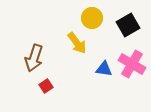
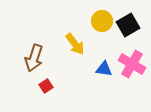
yellow circle: moved 10 px right, 3 px down
yellow arrow: moved 2 px left, 1 px down
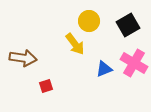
yellow circle: moved 13 px left
brown arrow: moved 11 px left; rotated 100 degrees counterclockwise
pink cross: moved 2 px right, 1 px up
blue triangle: rotated 30 degrees counterclockwise
red square: rotated 16 degrees clockwise
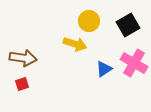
yellow arrow: rotated 35 degrees counterclockwise
blue triangle: rotated 12 degrees counterclockwise
red square: moved 24 px left, 2 px up
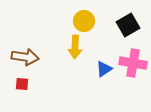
yellow circle: moved 5 px left
yellow arrow: moved 3 px down; rotated 75 degrees clockwise
brown arrow: moved 2 px right, 1 px up
pink cross: moved 1 px left; rotated 20 degrees counterclockwise
red square: rotated 24 degrees clockwise
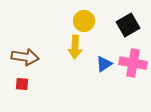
blue triangle: moved 5 px up
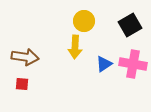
black square: moved 2 px right
pink cross: moved 1 px down
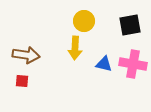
black square: rotated 20 degrees clockwise
yellow arrow: moved 1 px down
brown arrow: moved 1 px right, 2 px up
blue triangle: rotated 48 degrees clockwise
red square: moved 3 px up
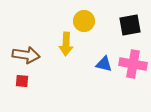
yellow arrow: moved 9 px left, 4 px up
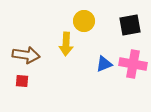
blue triangle: rotated 36 degrees counterclockwise
